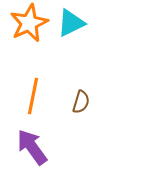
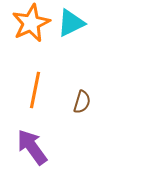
orange star: moved 2 px right
orange line: moved 2 px right, 6 px up
brown semicircle: moved 1 px right
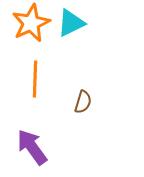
orange line: moved 11 px up; rotated 9 degrees counterclockwise
brown semicircle: moved 1 px right
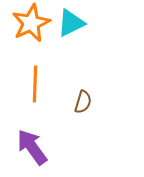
orange line: moved 5 px down
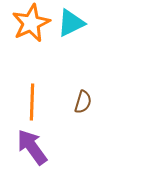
orange line: moved 3 px left, 18 px down
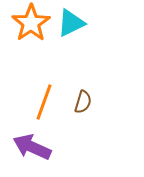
orange star: rotated 9 degrees counterclockwise
orange line: moved 12 px right; rotated 18 degrees clockwise
purple arrow: rotated 30 degrees counterclockwise
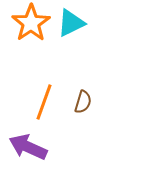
purple arrow: moved 4 px left
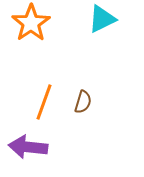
cyan triangle: moved 31 px right, 4 px up
purple arrow: rotated 18 degrees counterclockwise
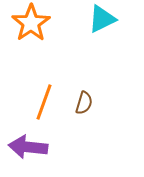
brown semicircle: moved 1 px right, 1 px down
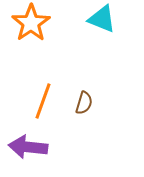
cyan triangle: rotated 48 degrees clockwise
orange line: moved 1 px left, 1 px up
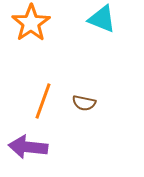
brown semicircle: rotated 85 degrees clockwise
